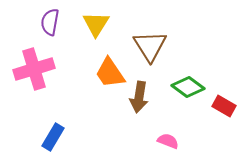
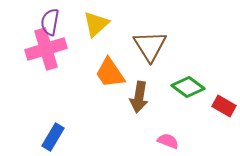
yellow triangle: rotated 16 degrees clockwise
pink cross: moved 12 px right, 20 px up
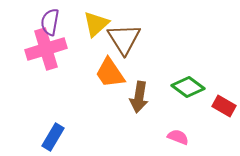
brown triangle: moved 26 px left, 7 px up
pink semicircle: moved 10 px right, 4 px up
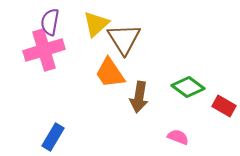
pink cross: moved 2 px left, 1 px down
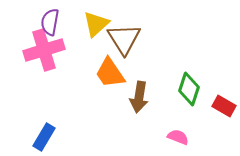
green diamond: moved 1 px right, 2 px down; rotated 72 degrees clockwise
blue rectangle: moved 9 px left
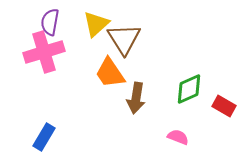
pink cross: moved 2 px down
green diamond: rotated 48 degrees clockwise
brown arrow: moved 3 px left, 1 px down
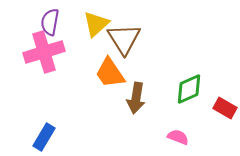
red rectangle: moved 1 px right, 2 px down
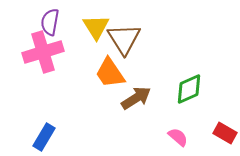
yellow triangle: moved 3 px down; rotated 20 degrees counterclockwise
pink cross: moved 1 px left
brown arrow: rotated 132 degrees counterclockwise
red rectangle: moved 25 px down
pink semicircle: rotated 20 degrees clockwise
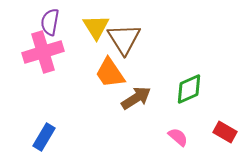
red rectangle: moved 1 px up
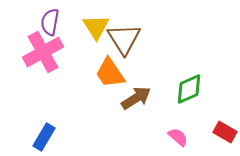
pink cross: rotated 12 degrees counterclockwise
